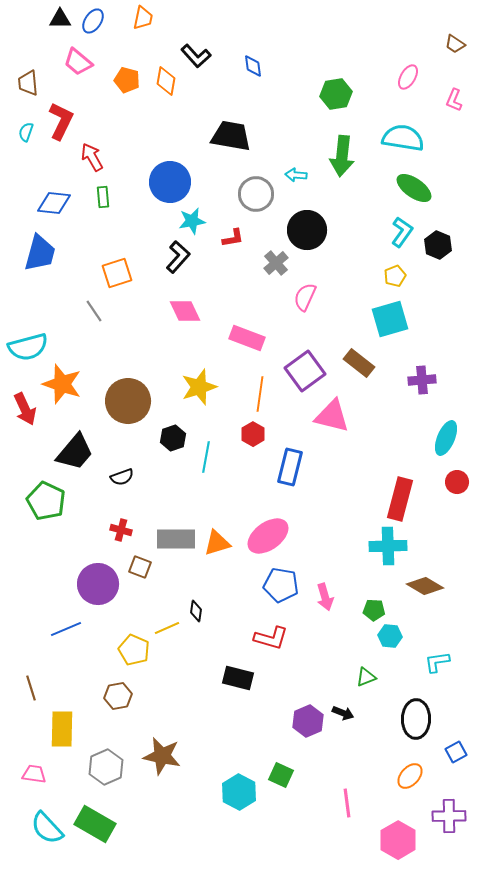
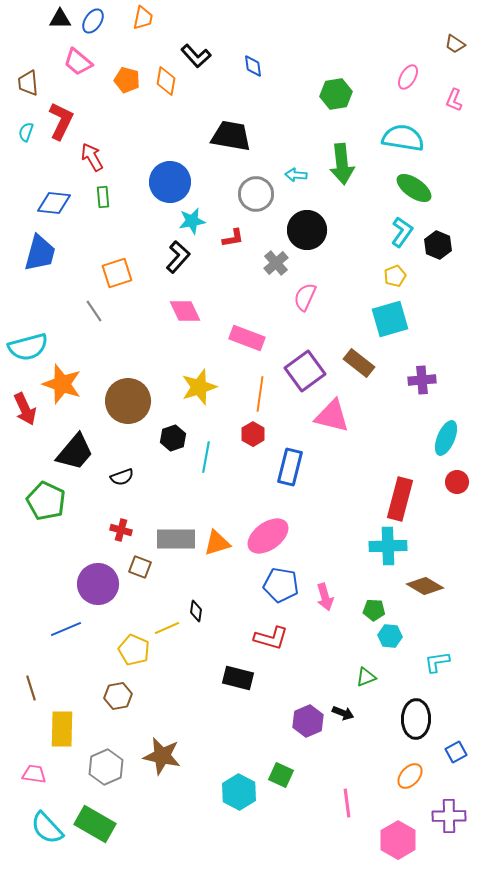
green arrow at (342, 156): moved 8 px down; rotated 12 degrees counterclockwise
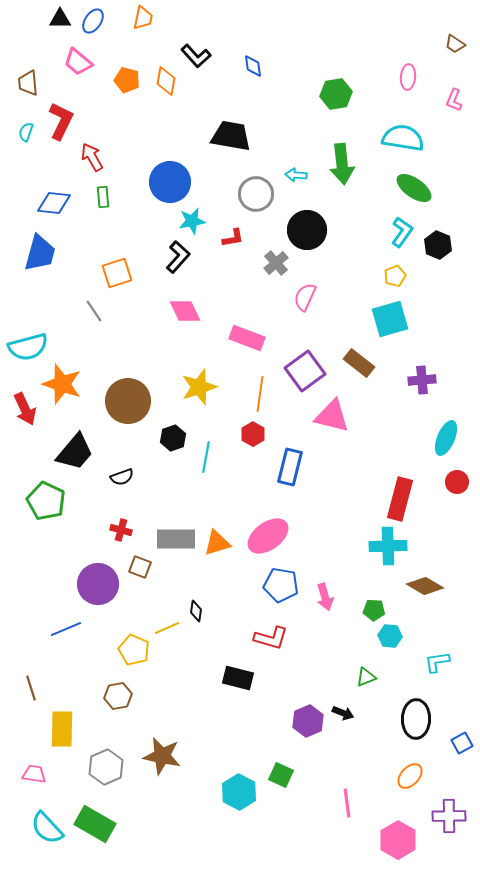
pink ellipse at (408, 77): rotated 25 degrees counterclockwise
blue square at (456, 752): moved 6 px right, 9 px up
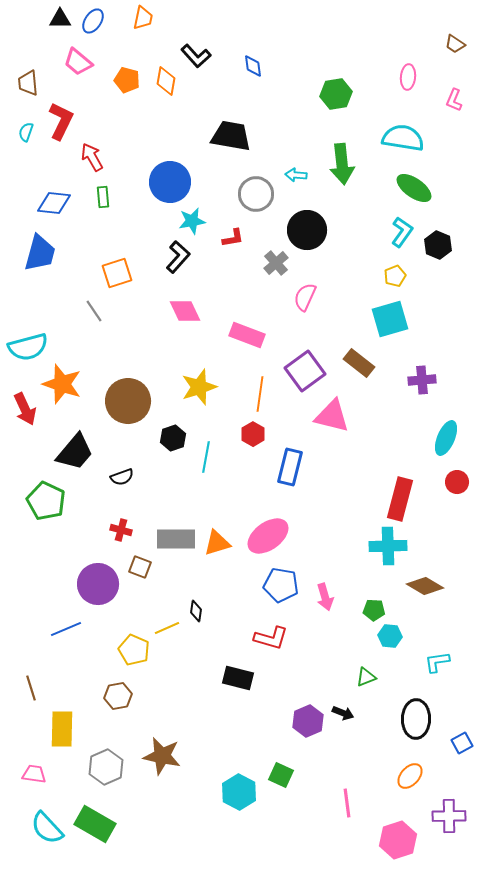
pink rectangle at (247, 338): moved 3 px up
pink hexagon at (398, 840): rotated 12 degrees clockwise
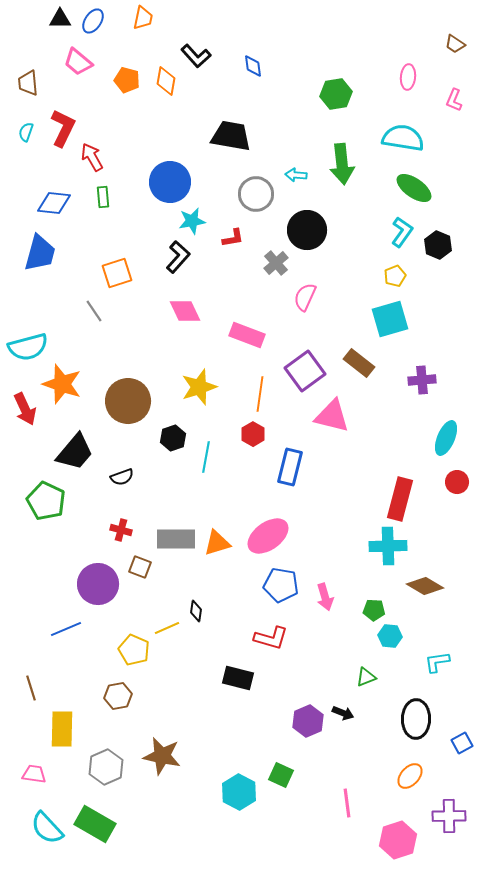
red L-shape at (61, 121): moved 2 px right, 7 px down
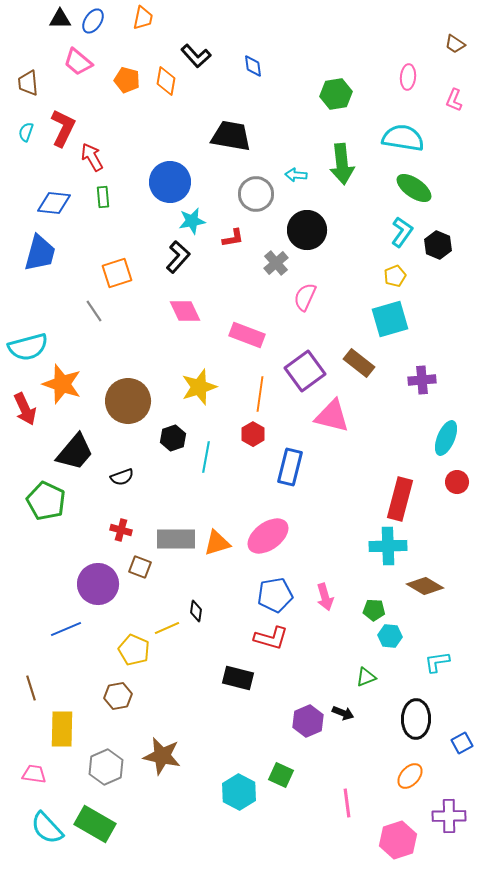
blue pentagon at (281, 585): moved 6 px left, 10 px down; rotated 20 degrees counterclockwise
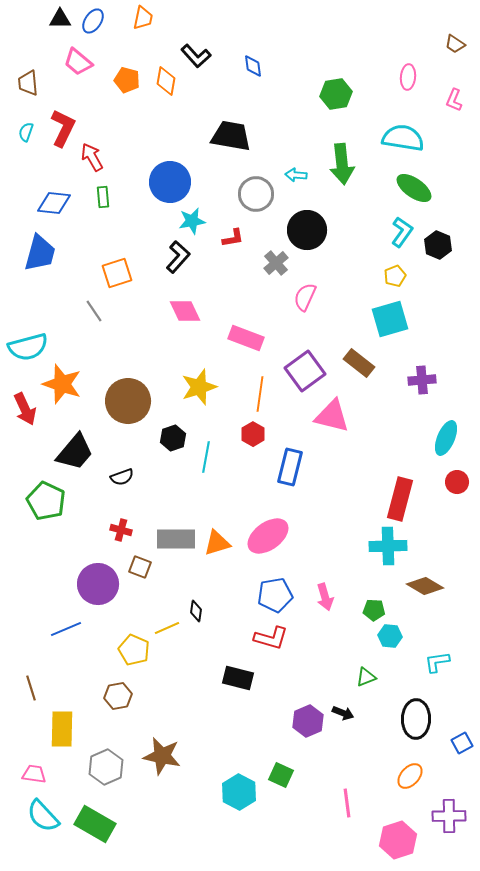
pink rectangle at (247, 335): moved 1 px left, 3 px down
cyan semicircle at (47, 828): moved 4 px left, 12 px up
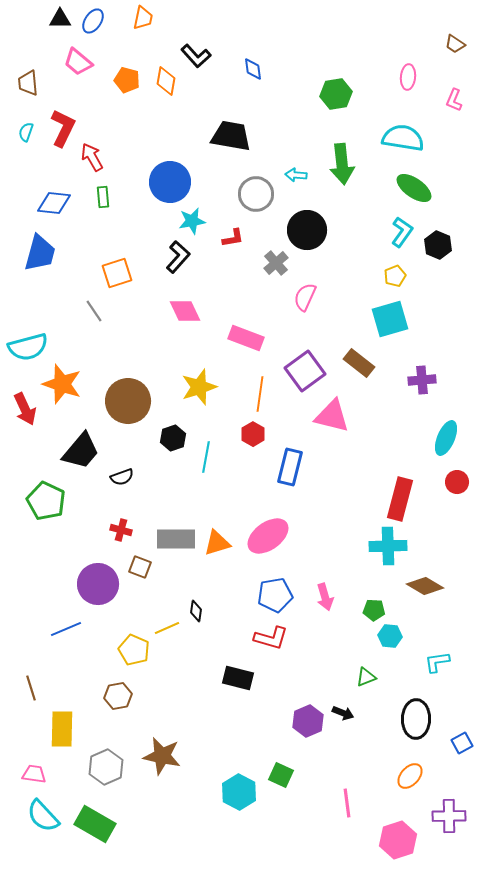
blue diamond at (253, 66): moved 3 px down
black trapezoid at (75, 452): moved 6 px right, 1 px up
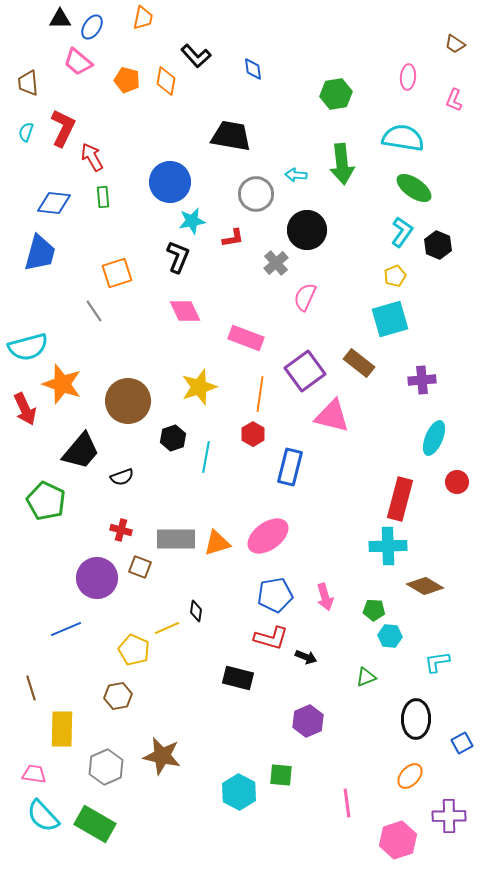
blue ellipse at (93, 21): moved 1 px left, 6 px down
black L-shape at (178, 257): rotated 20 degrees counterclockwise
cyan ellipse at (446, 438): moved 12 px left
purple circle at (98, 584): moved 1 px left, 6 px up
black arrow at (343, 713): moved 37 px left, 56 px up
green square at (281, 775): rotated 20 degrees counterclockwise
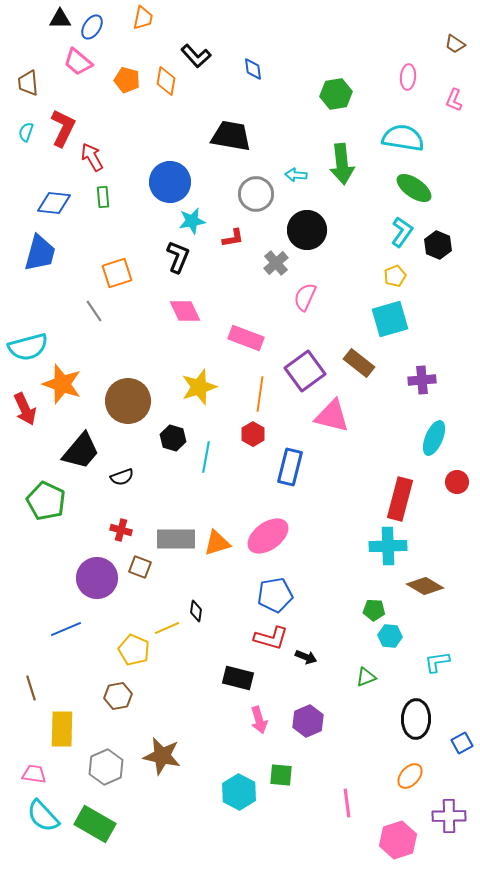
black hexagon at (173, 438): rotated 25 degrees counterclockwise
pink arrow at (325, 597): moved 66 px left, 123 px down
